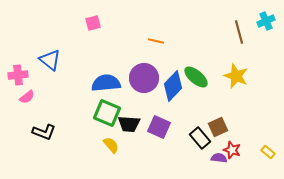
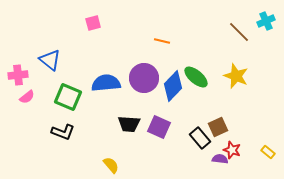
brown line: rotated 30 degrees counterclockwise
orange line: moved 6 px right
green square: moved 39 px left, 16 px up
black L-shape: moved 19 px right
yellow semicircle: moved 20 px down
purple semicircle: moved 1 px right, 1 px down
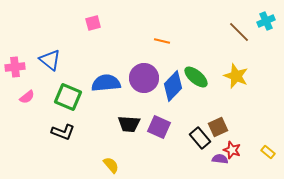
pink cross: moved 3 px left, 8 px up
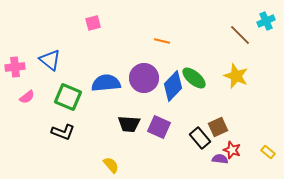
brown line: moved 1 px right, 3 px down
green ellipse: moved 2 px left, 1 px down
